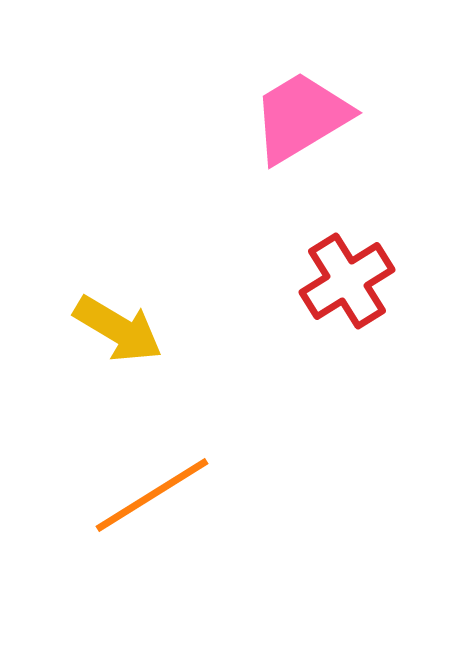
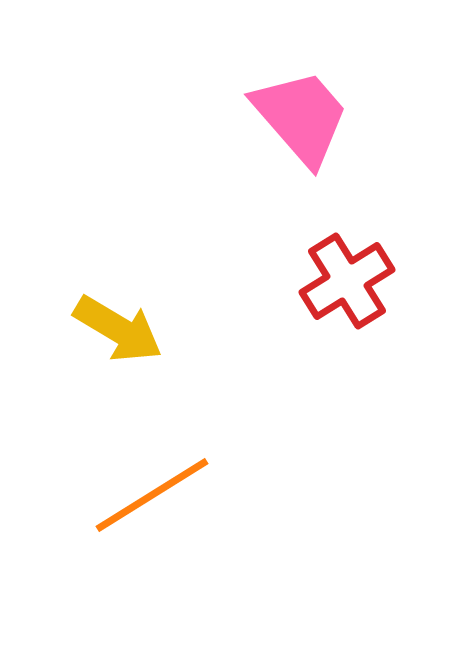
pink trapezoid: rotated 80 degrees clockwise
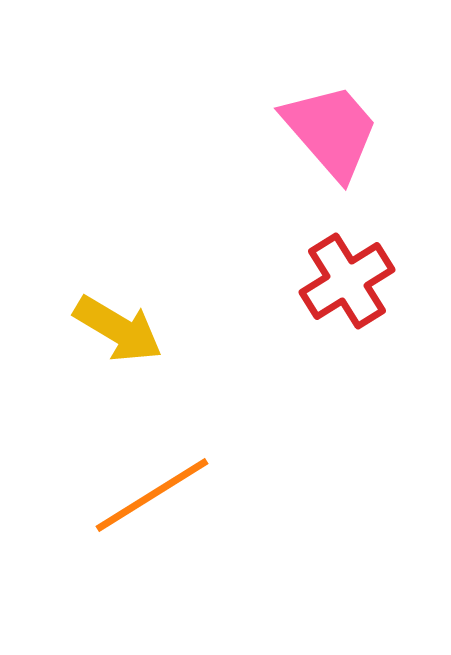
pink trapezoid: moved 30 px right, 14 px down
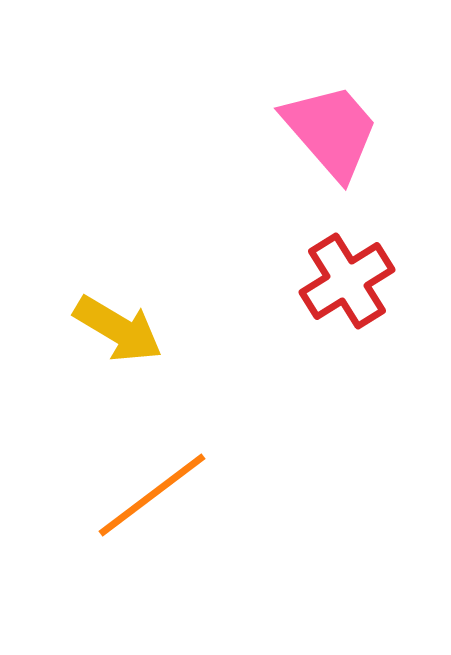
orange line: rotated 5 degrees counterclockwise
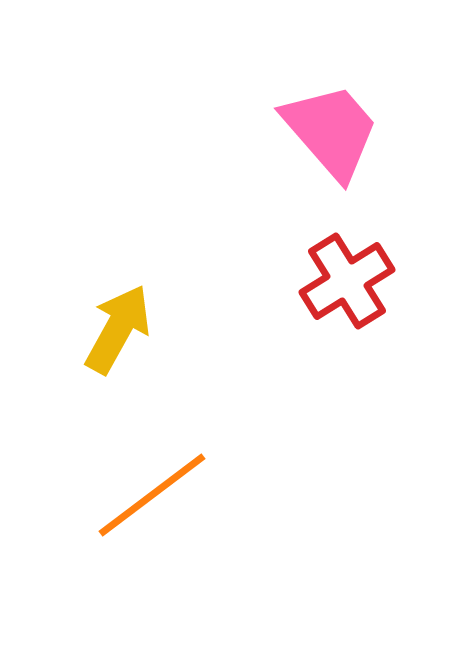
yellow arrow: rotated 92 degrees counterclockwise
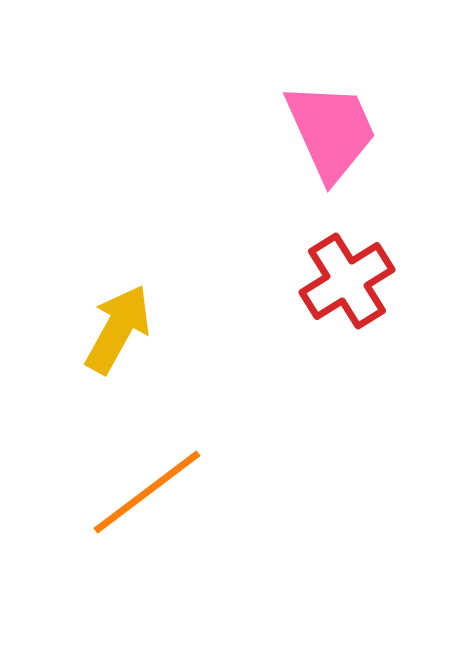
pink trapezoid: rotated 17 degrees clockwise
orange line: moved 5 px left, 3 px up
